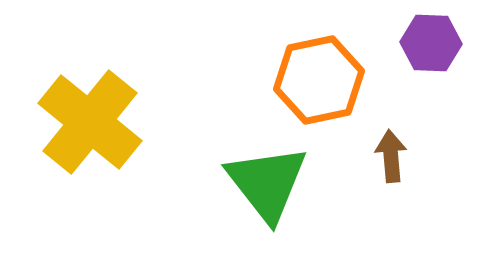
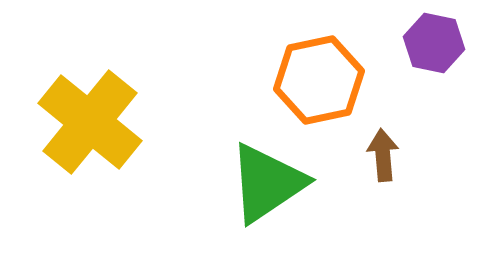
purple hexagon: moved 3 px right; rotated 10 degrees clockwise
brown arrow: moved 8 px left, 1 px up
green triangle: rotated 34 degrees clockwise
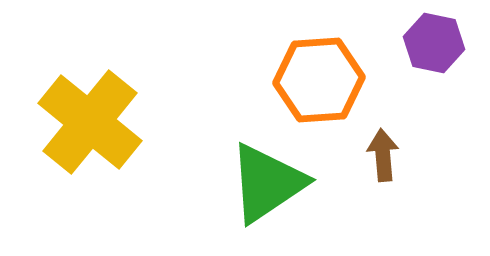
orange hexagon: rotated 8 degrees clockwise
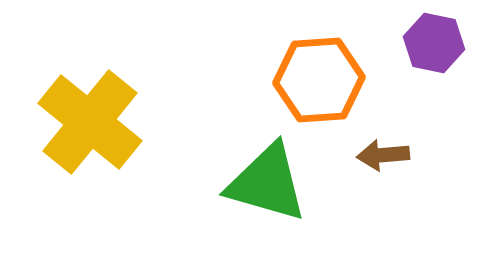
brown arrow: rotated 90 degrees counterclockwise
green triangle: rotated 50 degrees clockwise
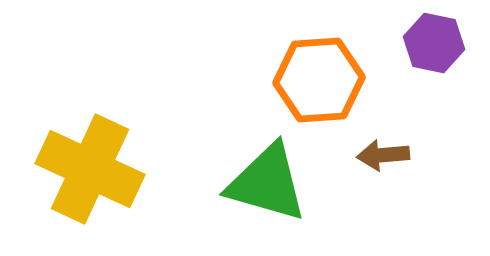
yellow cross: moved 47 px down; rotated 14 degrees counterclockwise
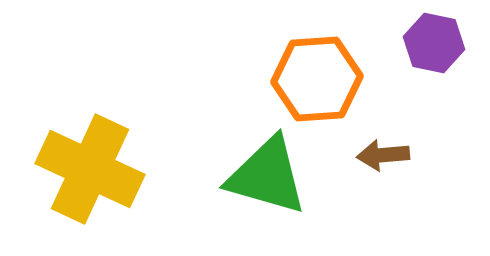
orange hexagon: moved 2 px left, 1 px up
green triangle: moved 7 px up
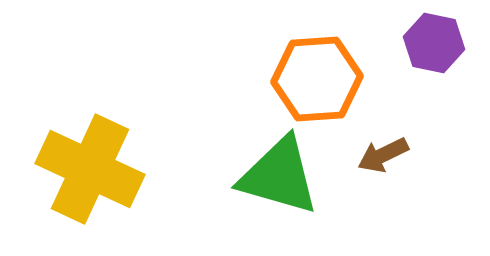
brown arrow: rotated 21 degrees counterclockwise
green triangle: moved 12 px right
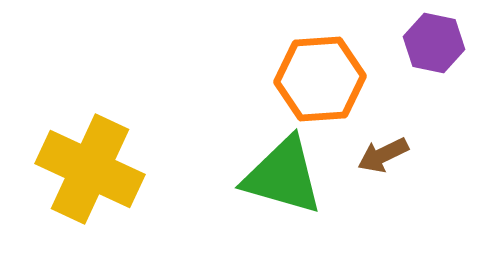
orange hexagon: moved 3 px right
green triangle: moved 4 px right
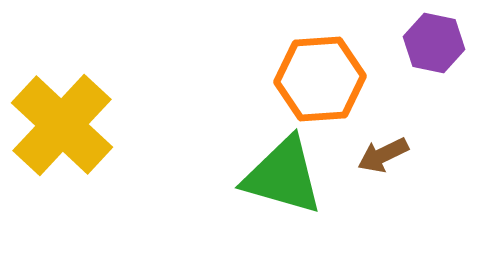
yellow cross: moved 28 px left, 44 px up; rotated 18 degrees clockwise
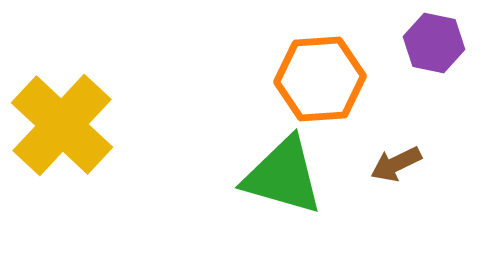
brown arrow: moved 13 px right, 9 px down
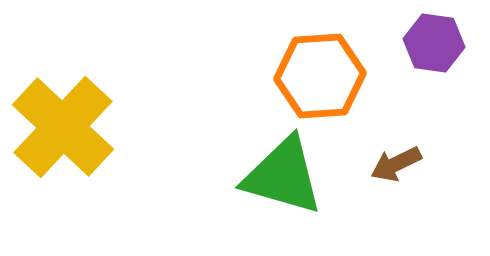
purple hexagon: rotated 4 degrees counterclockwise
orange hexagon: moved 3 px up
yellow cross: moved 1 px right, 2 px down
